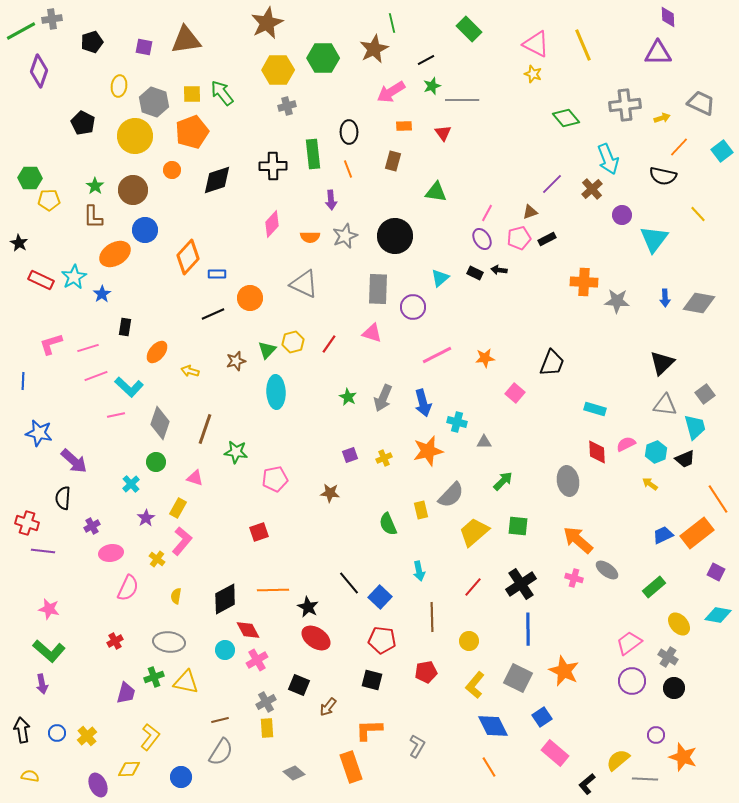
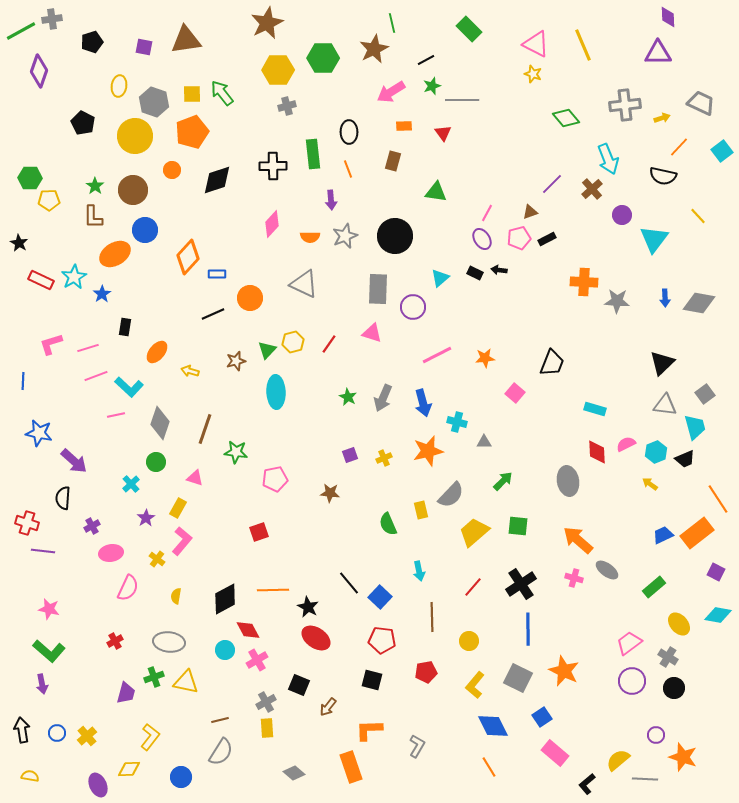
yellow line at (698, 214): moved 2 px down
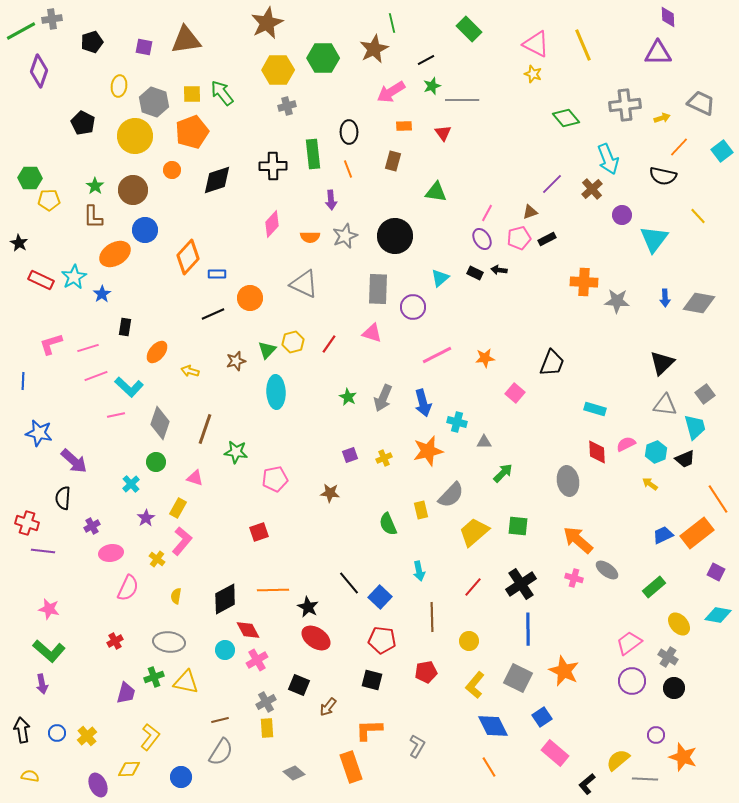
green arrow at (503, 481): moved 8 px up
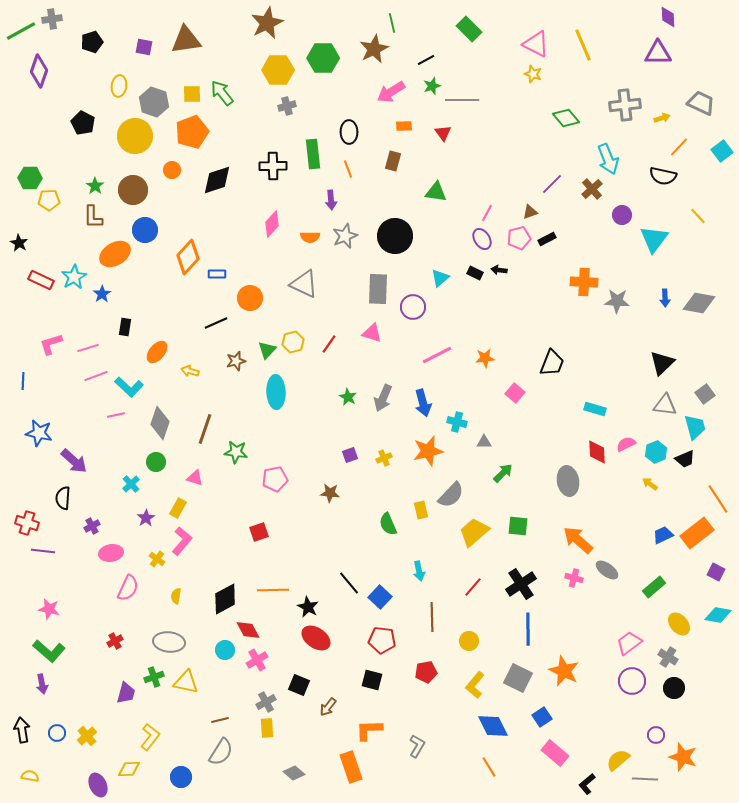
black line at (213, 314): moved 3 px right, 9 px down
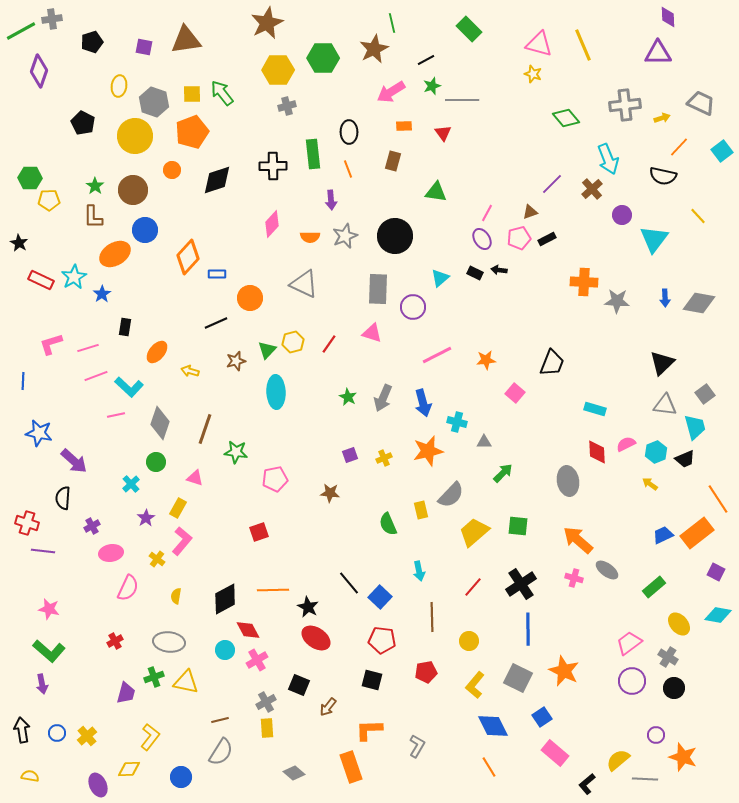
pink triangle at (536, 44): moved 3 px right; rotated 12 degrees counterclockwise
orange star at (485, 358): moved 1 px right, 2 px down
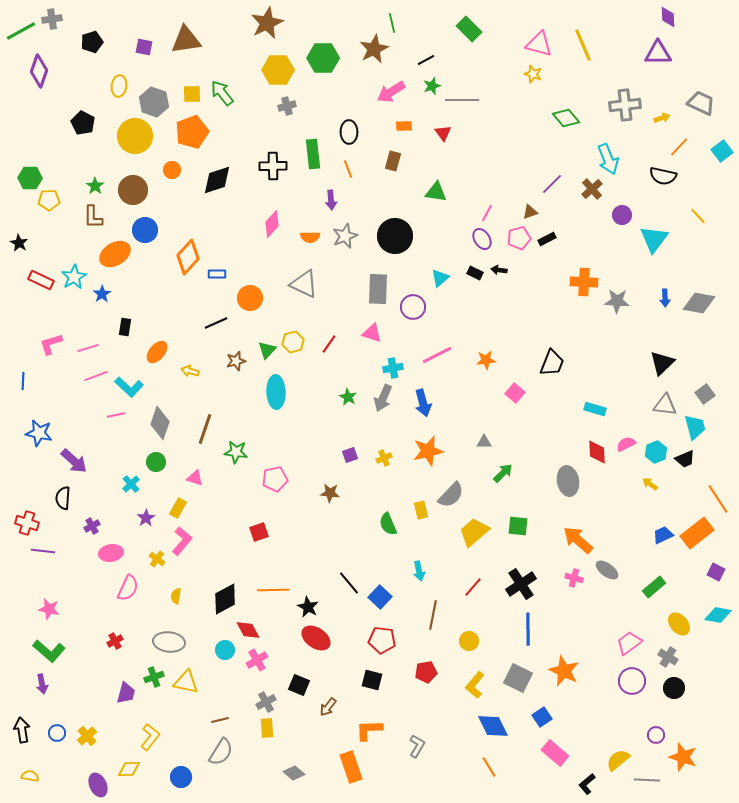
cyan cross at (457, 422): moved 64 px left, 54 px up; rotated 24 degrees counterclockwise
brown line at (432, 617): moved 1 px right, 2 px up; rotated 12 degrees clockwise
gray line at (645, 779): moved 2 px right, 1 px down
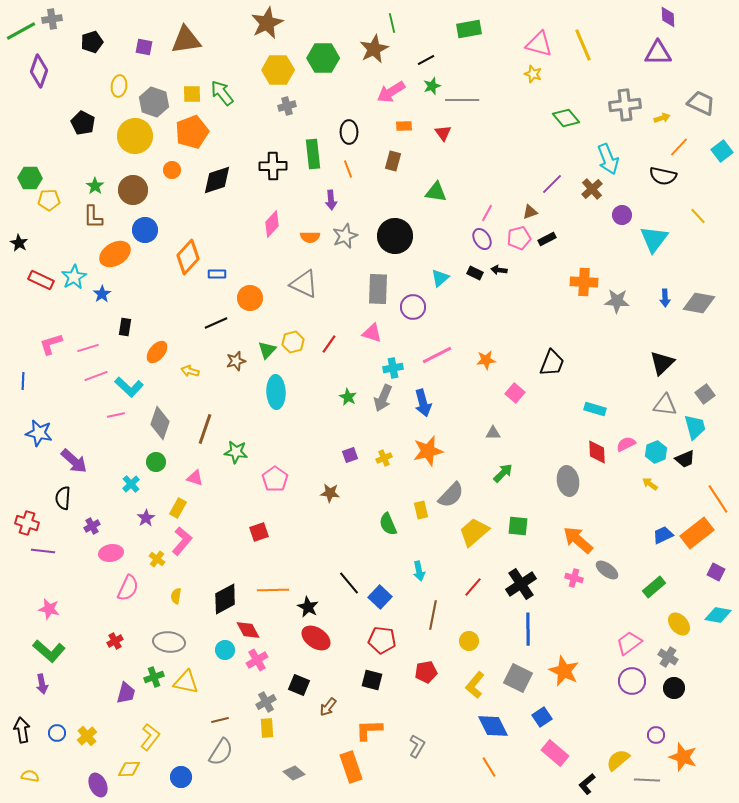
green rectangle at (469, 29): rotated 55 degrees counterclockwise
gray triangle at (484, 442): moved 9 px right, 9 px up
pink pentagon at (275, 479): rotated 25 degrees counterclockwise
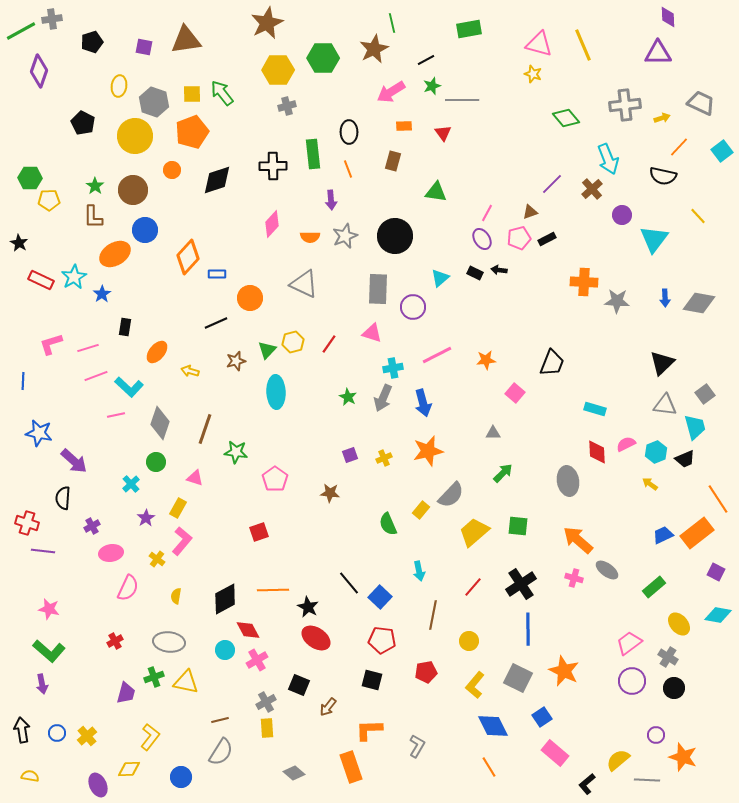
yellow rectangle at (421, 510): rotated 54 degrees clockwise
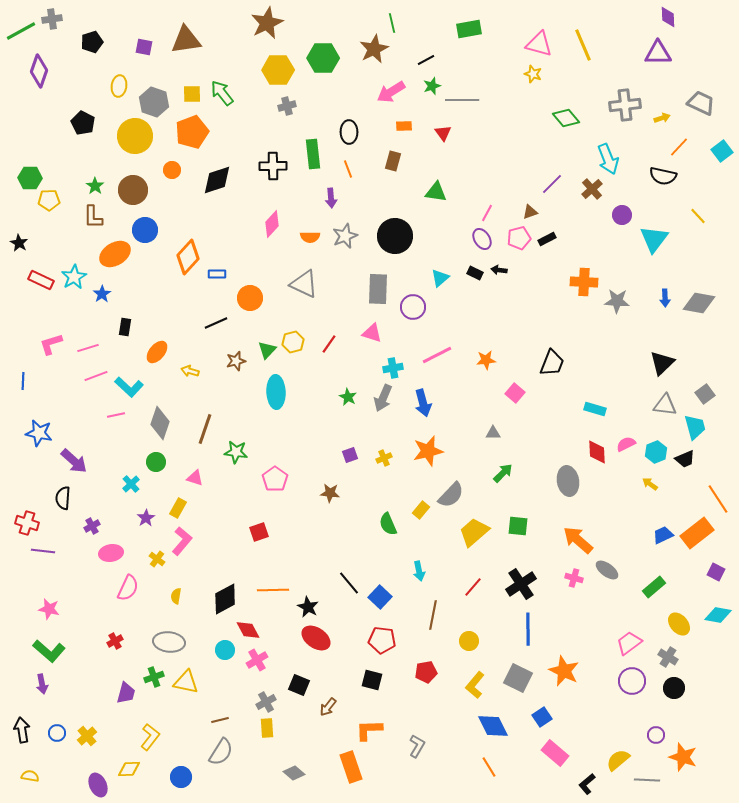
purple arrow at (331, 200): moved 2 px up
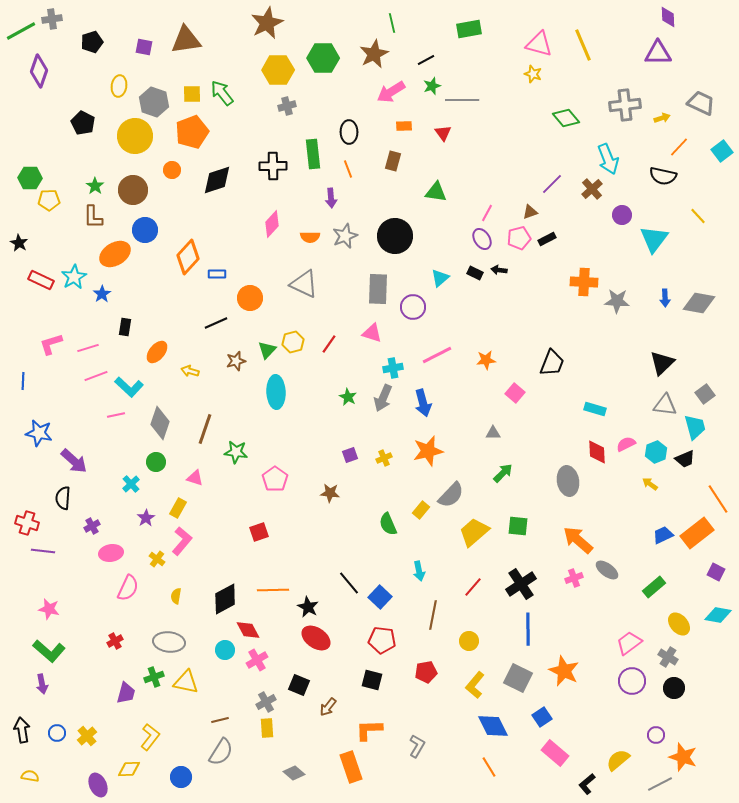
brown star at (374, 49): moved 5 px down
pink cross at (574, 578): rotated 36 degrees counterclockwise
gray line at (647, 780): moved 13 px right, 4 px down; rotated 30 degrees counterclockwise
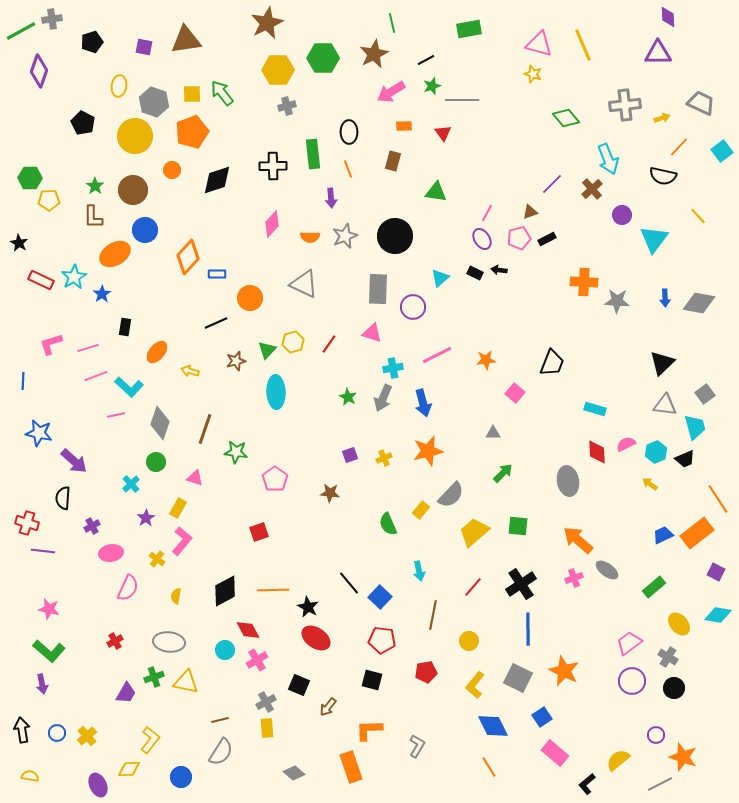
black diamond at (225, 599): moved 8 px up
purple trapezoid at (126, 693): rotated 15 degrees clockwise
yellow L-shape at (150, 737): moved 3 px down
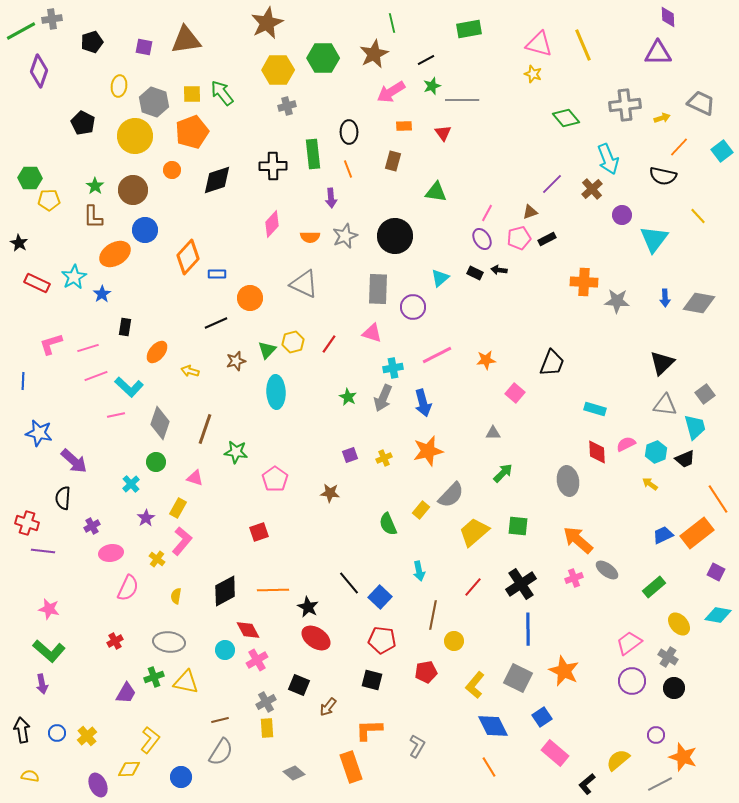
red rectangle at (41, 280): moved 4 px left, 3 px down
yellow circle at (469, 641): moved 15 px left
